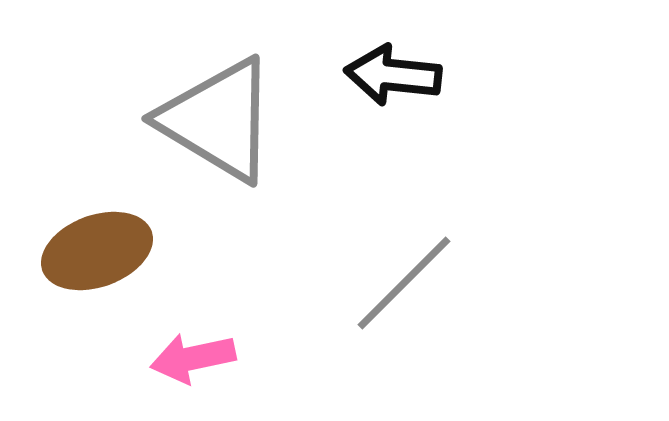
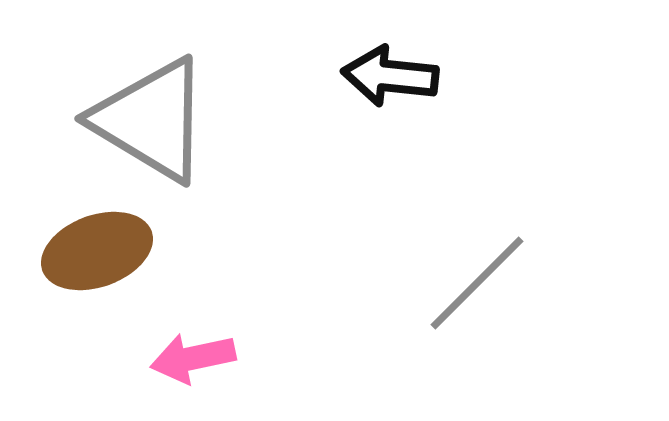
black arrow: moved 3 px left, 1 px down
gray triangle: moved 67 px left
gray line: moved 73 px right
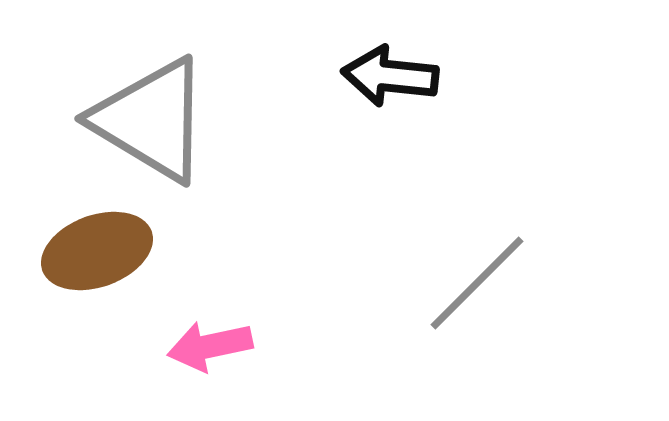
pink arrow: moved 17 px right, 12 px up
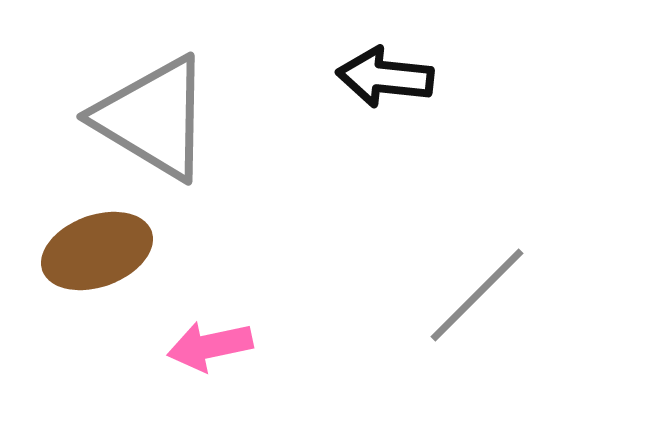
black arrow: moved 5 px left, 1 px down
gray triangle: moved 2 px right, 2 px up
gray line: moved 12 px down
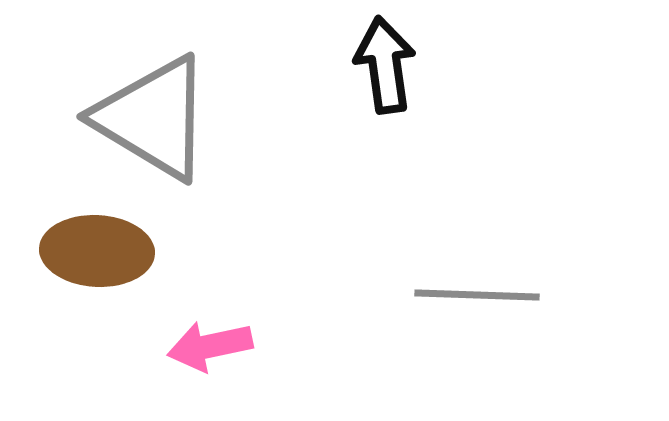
black arrow: moved 12 px up; rotated 76 degrees clockwise
brown ellipse: rotated 23 degrees clockwise
gray line: rotated 47 degrees clockwise
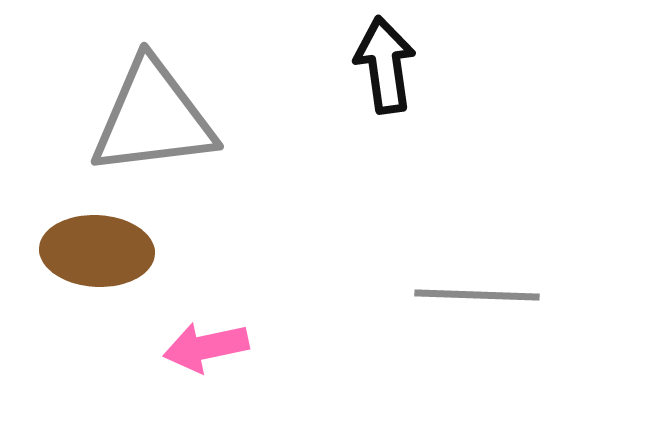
gray triangle: rotated 38 degrees counterclockwise
pink arrow: moved 4 px left, 1 px down
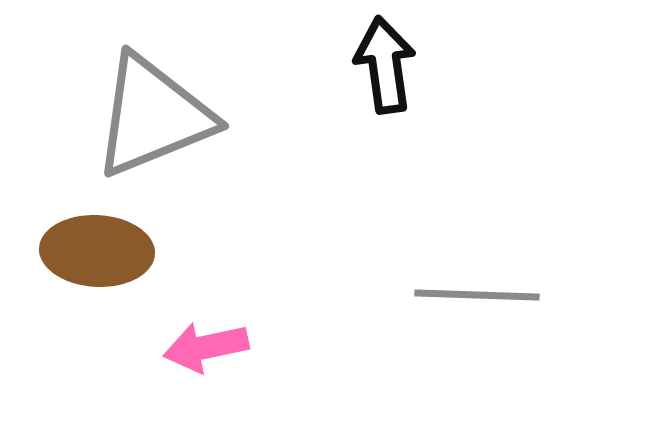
gray triangle: moved 2 px up; rotated 15 degrees counterclockwise
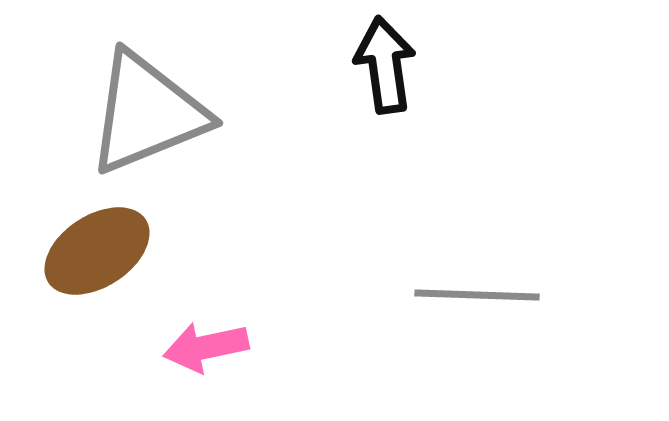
gray triangle: moved 6 px left, 3 px up
brown ellipse: rotated 36 degrees counterclockwise
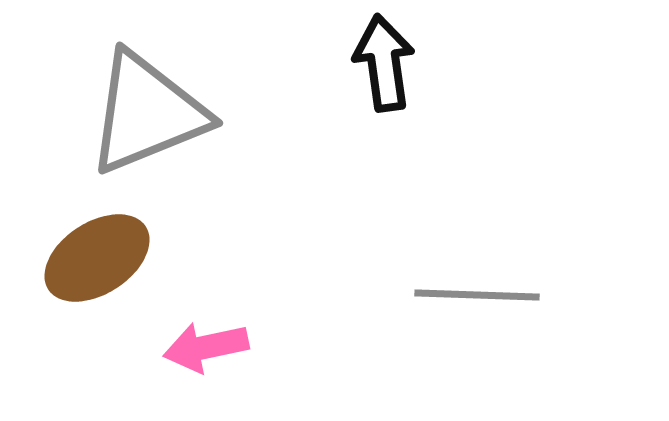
black arrow: moved 1 px left, 2 px up
brown ellipse: moved 7 px down
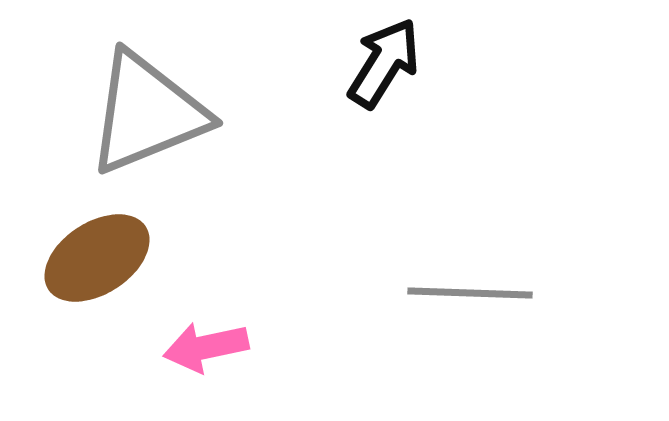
black arrow: rotated 40 degrees clockwise
gray line: moved 7 px left, 2 px up
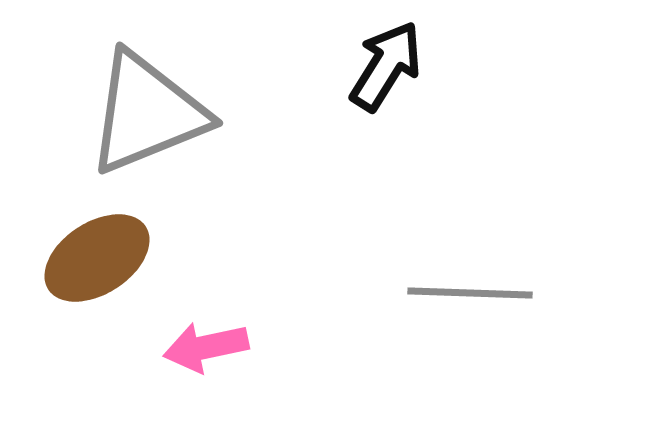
black arrow: moved 2 px right, 3 px down
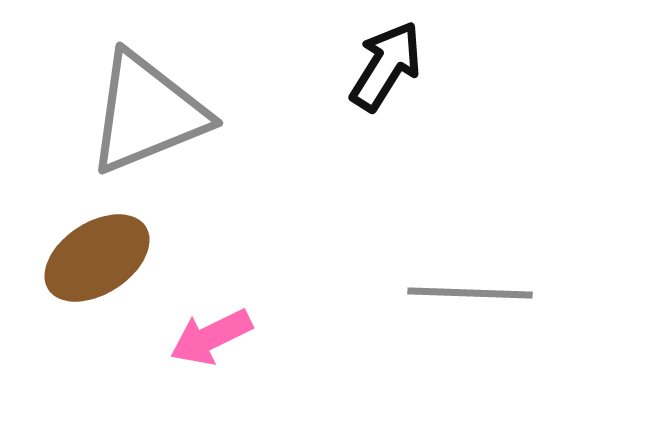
pink arrow: moved 5 px right, 10 px up; rotated 14 degrees counterclockwise
